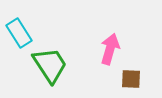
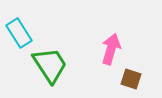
pink arrow: moved 1 px right
brown square: rotated 15 degrees clockwise
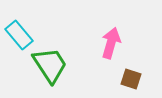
cyan rectangle: moved 2 px down; rotated 8 degrees counterclockwise
pink arrow: moved 6 px up
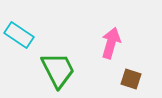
cyan rectangle: rotated 16 degrees counterclockwise
green trapezoid: moved 8 px right, 5 px down; rotated 6 degrees clockwise
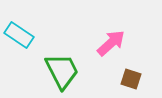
pink arrow: rotated 32 degrees clockwise
green trapezoid: moved 4 px right, 1 px down
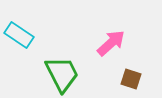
green trapezoid: moved 3 px down
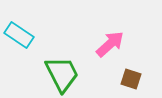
pink arrow: moved 1 px left, 1 px down
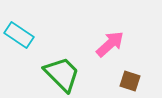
green trapezoid: rotated 18 degrees counterclockwise
brown square: moved 1 px left, 2 px down
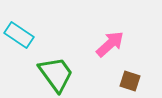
green trapezoid: moved 6 px left; rotated 9 degrees clockwise
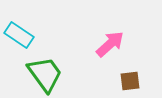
green trapezoid: moved 11 px left
brown square: rotated 25 degrees counterclockwise
